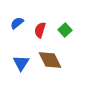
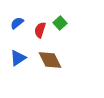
green square: moved 5 px left, 7 px up
blue triangle: moved 3 px left, 5 px up; rotated 24 degrees clockwise
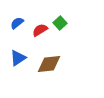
red semicircle: rotated 42 degrees clockwise
brown diamond: moved 1 px left, 4 px down; rotated 70 degrees counterclockwise
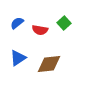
green square: moved 4 px right
red semicircle: rotated 140 degrees counterclockwise
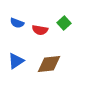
blue semicircle: rotated 120 degrees counterclockwise
blue triangle: moved 2 px left, 3 px down
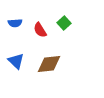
blue semicircle: moved 2 px left; rotated 24 degrees counterclockwise
red semicircle: rotated 49 degrees clockwise
blue triangle: rotated 42 degrees counterclockwise
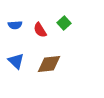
blue semicircle: moved 2 px down
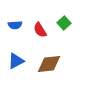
blue triangle: rotated 48 degrees clockwise
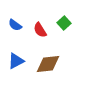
blue semicircle: rotated 40 degrees clockwise
brown diamond: moved 1 px left
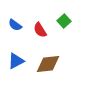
green square: moved 2 px up
